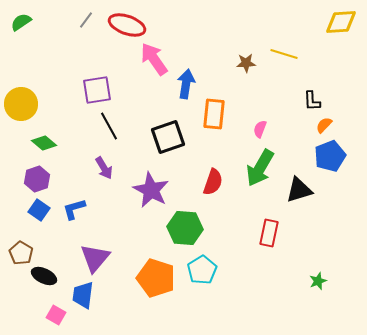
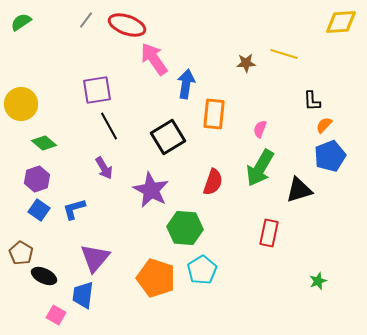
black square: rotated 12 degrees counterclockwise
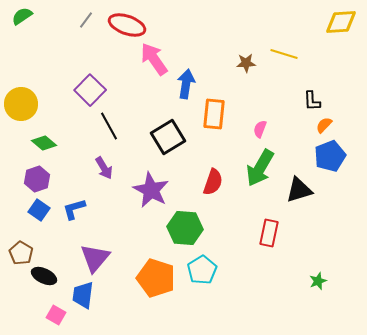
green semicircle: moved 1 px right, 6 px up
purple square: moved 7 px left; rotated 36 degrees counterclockwise
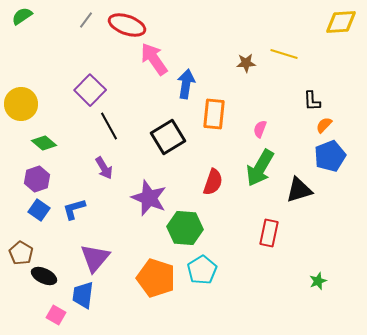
purple star: moved 2 px left, 8 px down; rotated 6 degrees counterclockwise
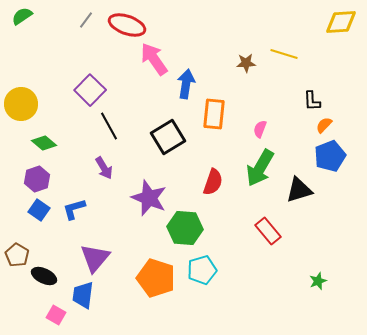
red rectangle: moved 1 px left, 2 px up; rotated 52 degrees counterclockwise
brown pentagon: moved 4 px left, 2 px down
cyan pentagon: rotated 16 degrees clockwise
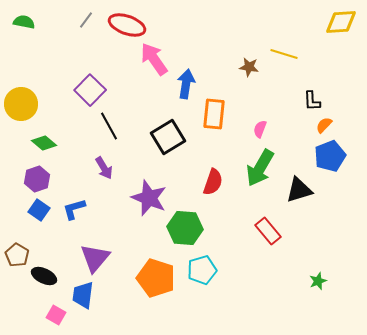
green semicircle: moved 2 px right, 6 px down; rotated 45 degrees clockwise
brown star: moved 3 px right, 4 px down; rotated 12 degrees clockwise
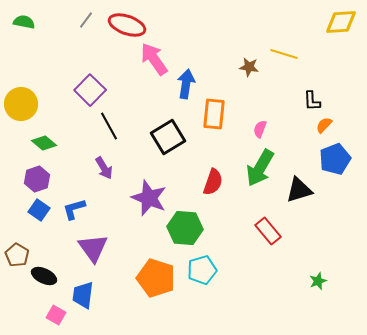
blue pentagon: moved 5 px right, 3 px down
purple triangle: moved 2 px left, 10 px up; rotated 16 degrees counterclockwise
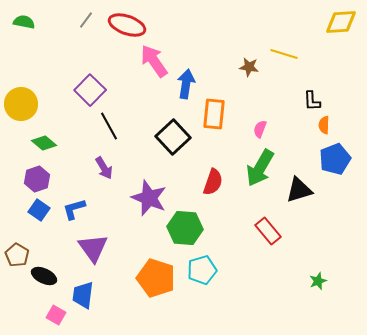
pink arrow: moved 2 px down
orange semicircle: rotated 42 degrees counterclockwise
black square: moved 5 px right; rotated 12 degrees counterclockwise
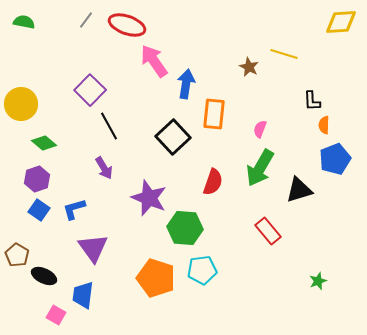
brown star: rotated 18 degrees clockwise
cyan pentagon: rotated 8 degrees clockwise
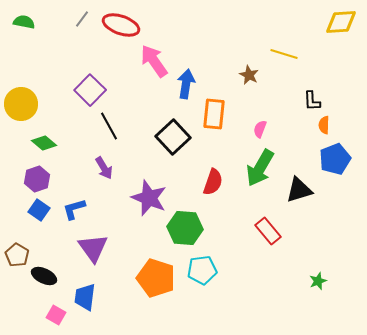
gray line: moved 4 px left, 1 px up
red ellipse: moved 6 px left
brown star: moved 8 px down
blue trapezoid: moved 2 px right, 2 px down
